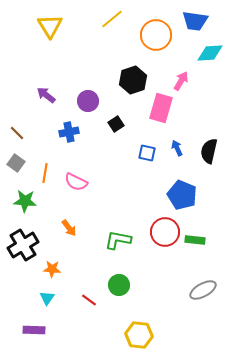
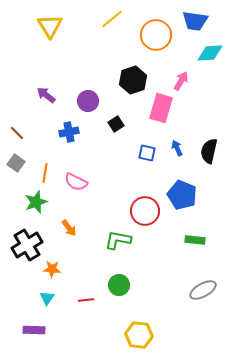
green star: moved 11 px right, 1 px down; rotated 25 degrees counterclockwise
red circle: moved 20 px left, 21 px up
black cross: moved 4 px right
red line: moved 3 px left; rotated 42 degrees counterclockwise
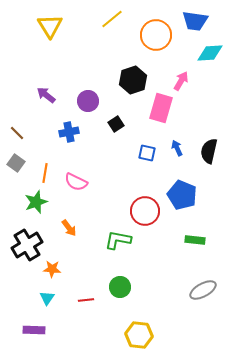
green circle: moved 1 px right, 2 px down
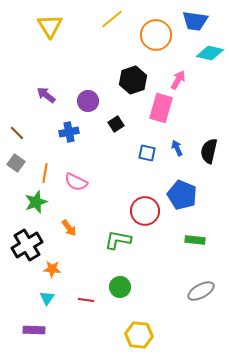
cyan diamond: rotated 16 degrees clockwise
pink arrow: moved 3 px left, 1 px up
gray ellipse: moved 2 px left, 1 px down
red line: rotated 14 degrees clockwise
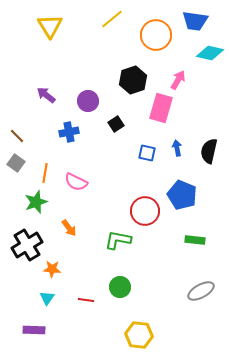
brown line: moved 3 px down
blue arrow: rotated 14 degrees clockwise
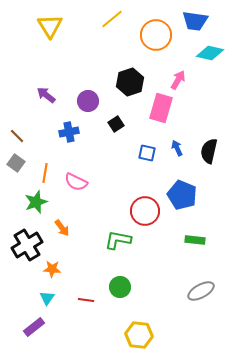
black hexagon: moved 3 px left, 2 px down
blue arrow: rotated 14 degrees counterclockwise
orange arrow: moved 7 px left
purple rectangle: moved 3 px up; rotated 40 degrees counterclockwise
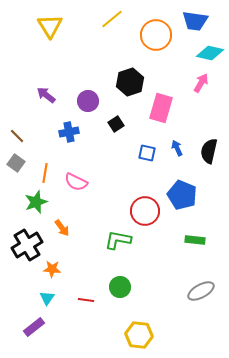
pink arrow: moved 23 px right, 3 px down
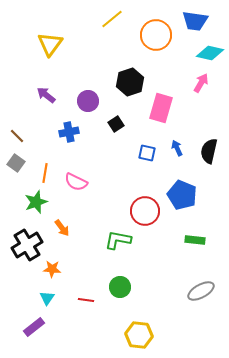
yellow triangle: moved 18 px down; rotated 8 degrees clockwise
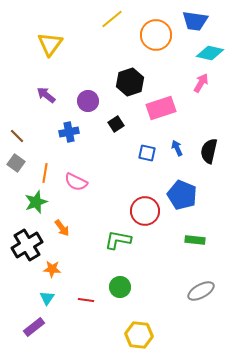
pink rectangle: rotated 56 degrees clockwise
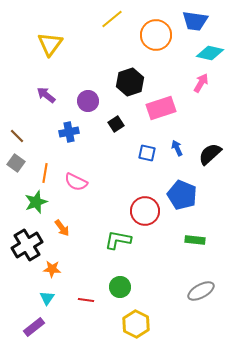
black semicircle: moved 1 px right, 3 px down; rotated 35 degrees clockwise
yellow hexagon: moved 3 px left, 11 px up; rotated 20 degrees clockwise
